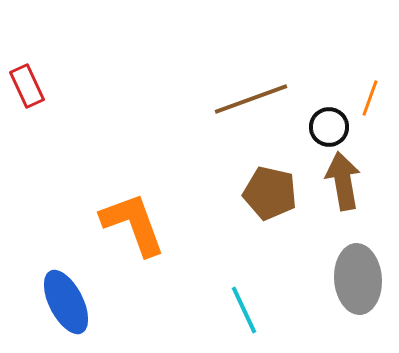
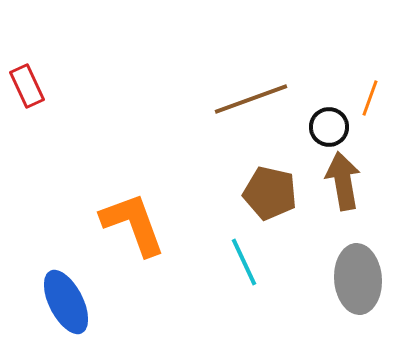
cyan line: moved 48 px up
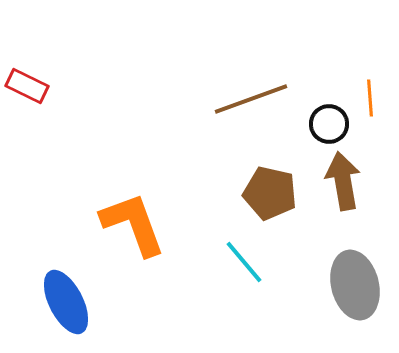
red rectangle: rotated 39 degrees counterclockwise
orange line: rotated 24 degrees counterclockwise
black circle: moved 3 px up
cyan line: rotated 15 degrees counterclockwise
gray ellipse: moved 3 px left, 6 px down; rotated 10 degrees counterclockwise
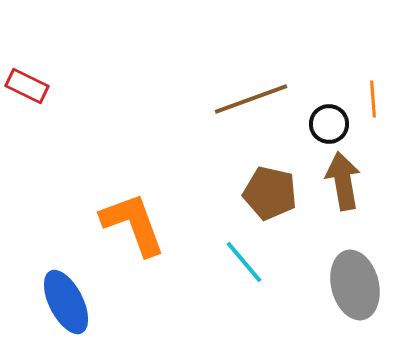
orange line: moved 3 px right, 1 px down
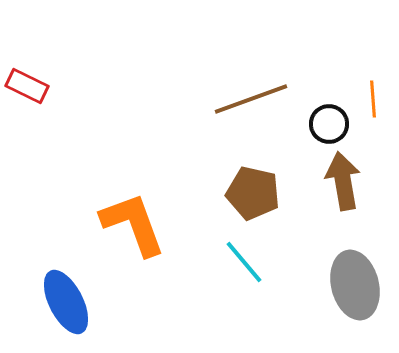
brown pentagon: moved 17 px left
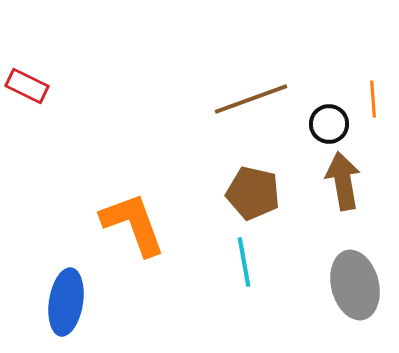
cyan line: rotated 30 degrees clockwise
blue ellipse: rotated 36 degrees clockwise
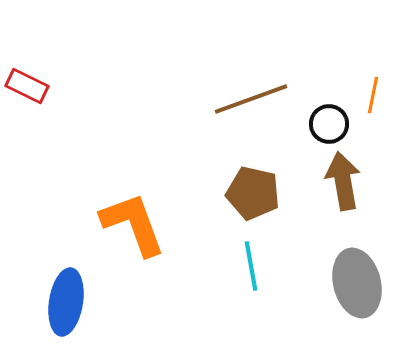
orange line: moved 4 px up; rotated 15 degrees clockwise
cyan line: moved 7 px right, 4 px down
gray ellipse: moved 2 px right, 2 px up
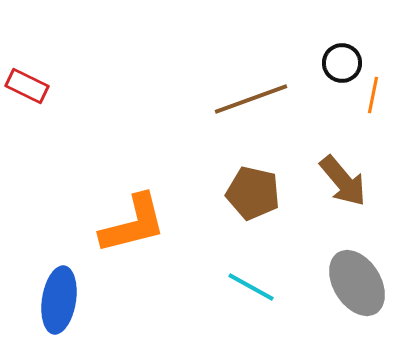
black circle: moved 13 px right, 61 px up
brown arrow: rotated 150 degrees clockwise
orange L-shape: rotated 96 degrees clockwise
cyan line: moved 21 px down; rotated 51 degrees counterclockwise
gray ellipse: rotated 18 degrees counterclockwise
blue ellipse: moved 7 px left, 2 px up
